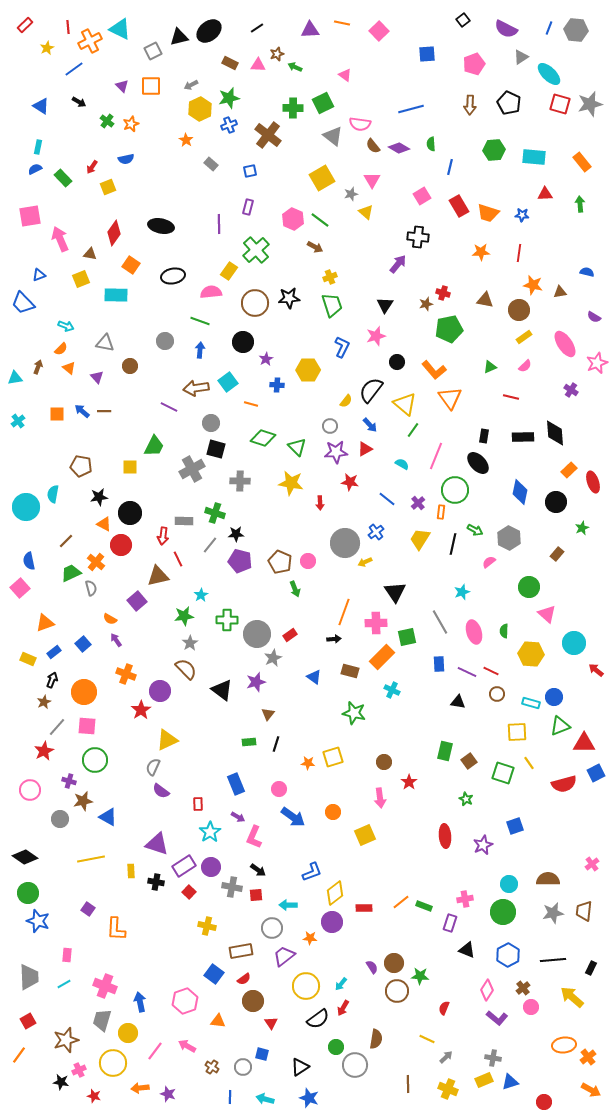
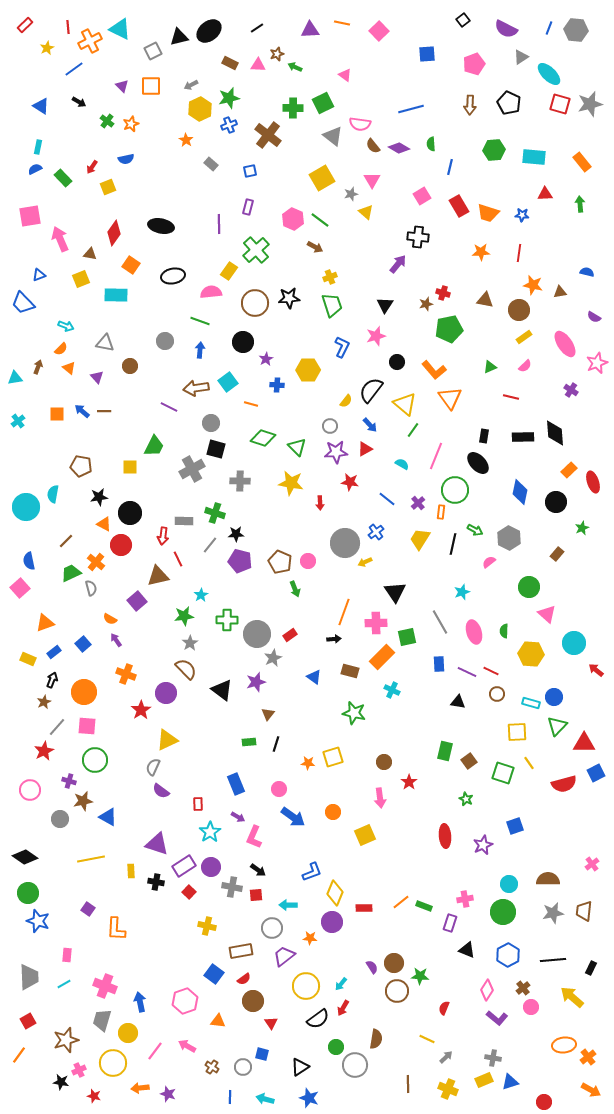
purple circle at (160, 691): moved 6 px right, 2 px down
green triangle at (560, 726): moved 3 px left; rotated 25 degrees counterclockwise
yellow diamond at (335, 893): rotated 30 degrees counterclockwise
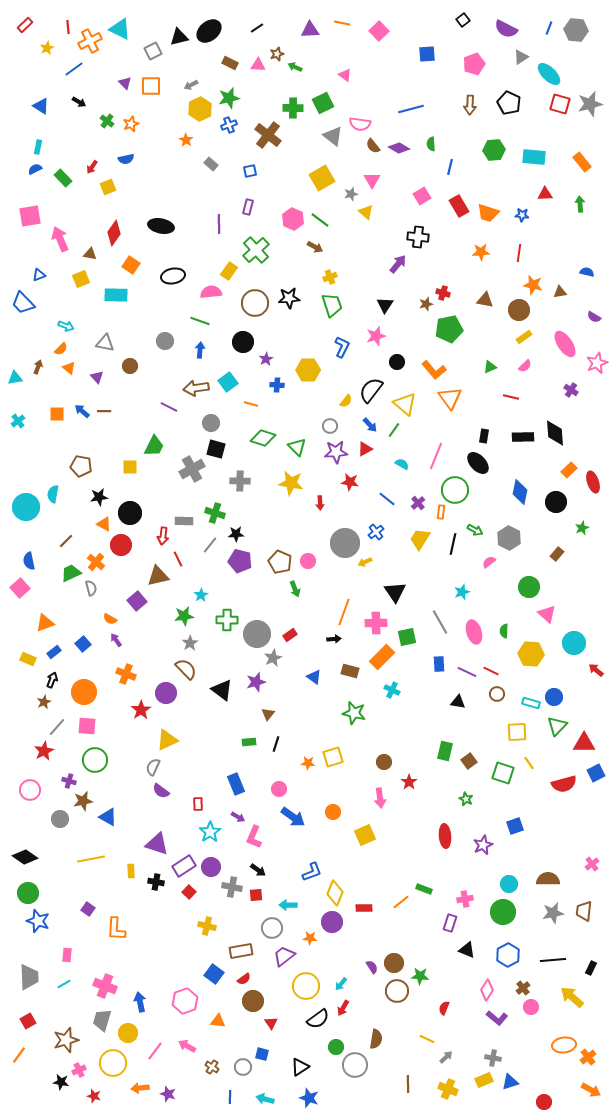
purple triangle at (122, 86): moved 3 px right, 3 px up
green line at (413, 430): moved 19 px left
green rectangle at (424, 906): moved 17 px up
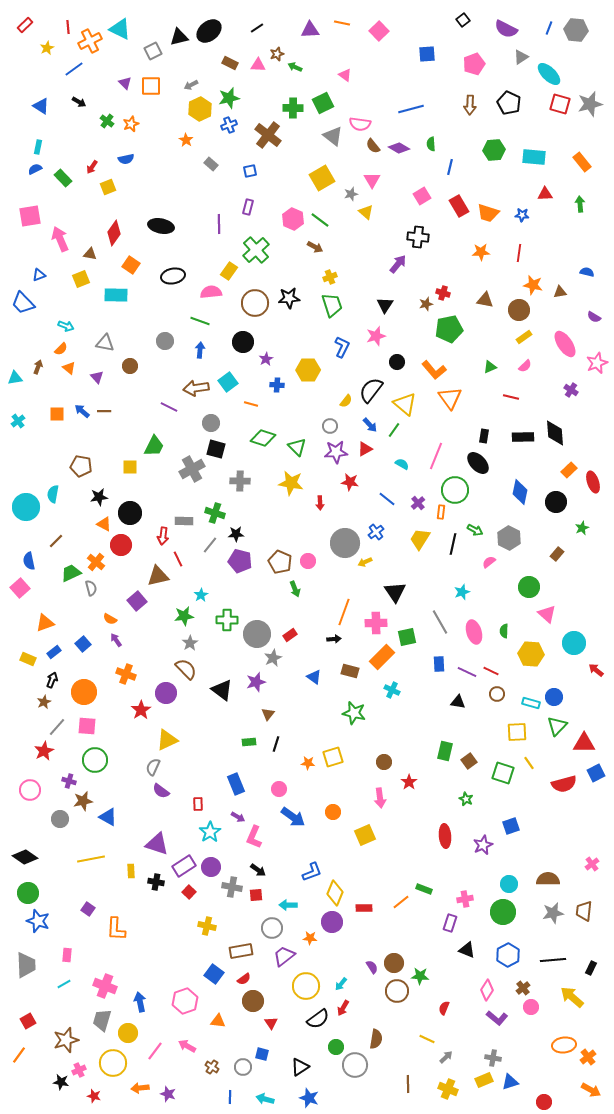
brown line at (66, 541): moved 10 px left
blue square at (515, 826): moved 4 px left
gray trapezoid at (29, 977): moved 3 px left, 12 px up
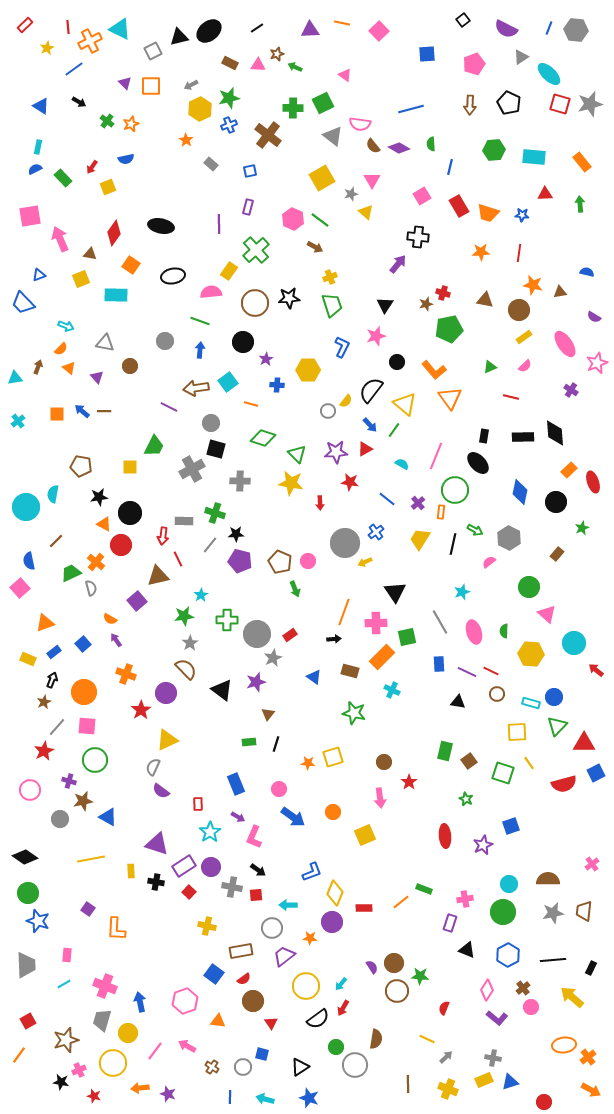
gray circle at (330, 426): moved 2 px left, 15 px up
green triangle at (297, 447): moved 7 px down
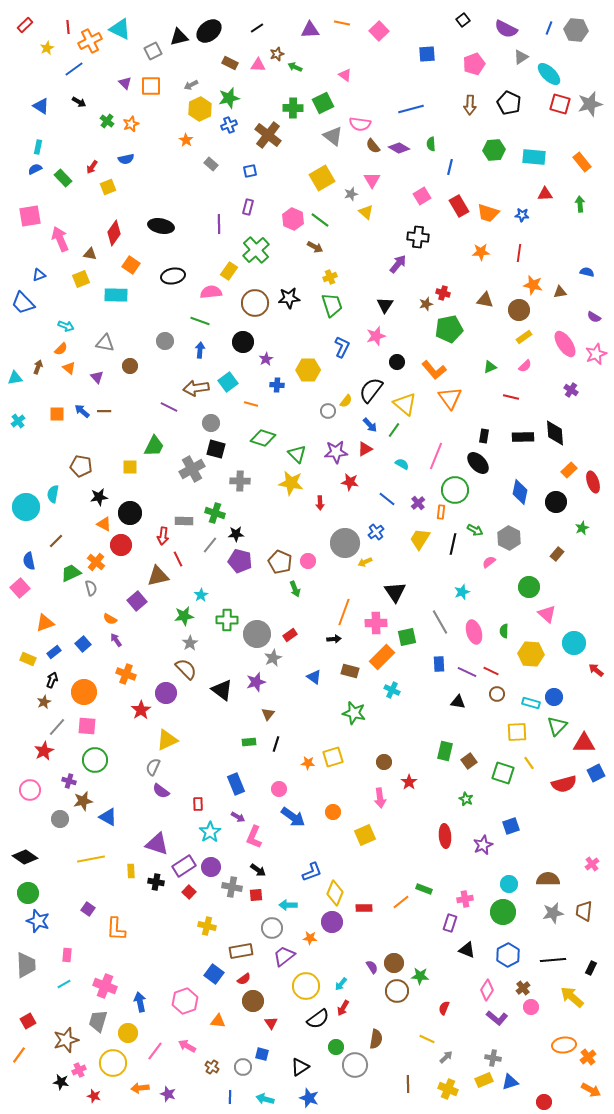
pink star at (597, 363): moved 1 px left, 9 px up
gray trapezoid at (102, 1020): moved 4 px left, 1 px down
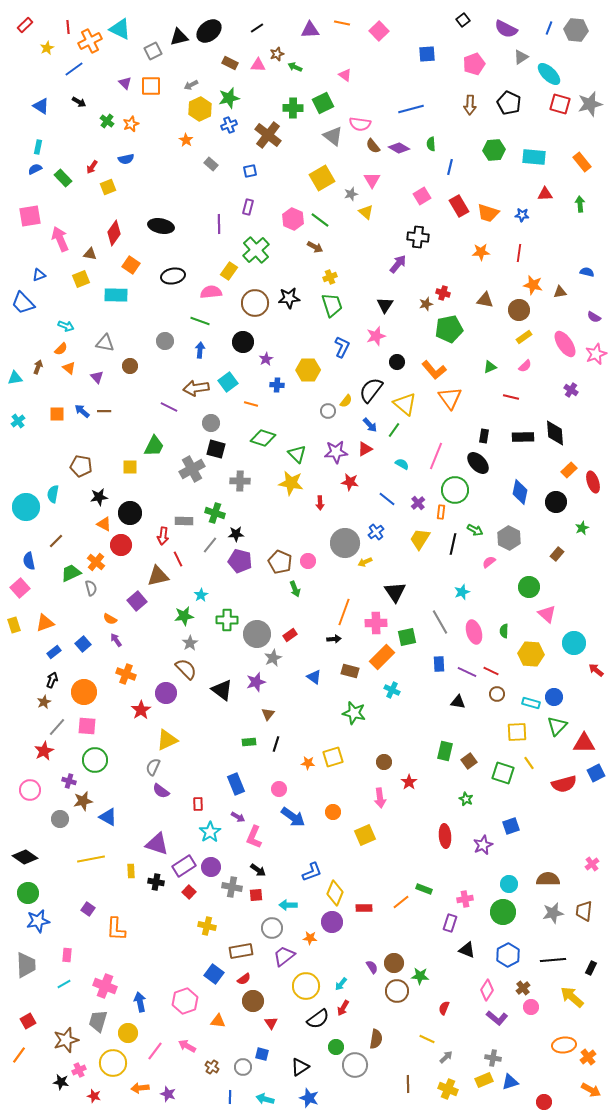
yellow rectangle at (28, 659): moved 14 px left, 34 px up; rotated 49 degrees clockwise
blue star at (38, 921): rotated 30 degrees counterclockwise
